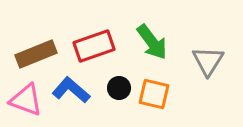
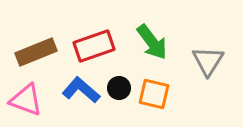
brown rectangle: moved 2 px up
blue L-shape: moved 10 px right
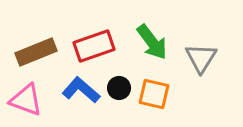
gray triangle: moved 7 px left, 3 px up
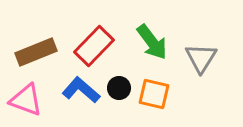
red rectangle: rotated 27 degrees counterclockwise
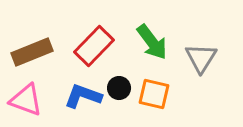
brown rectangle: moved 4 px left
blue L-shape: moved 2 px right, 6 px down; rotated 21 degrees counterclockwise
